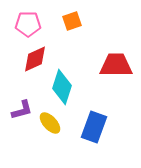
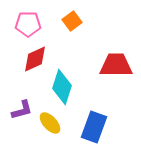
orange square: rotated 18 degrees counterclockwise
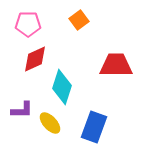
orange square: moved 7 px right, 1 px up
purple L-shape: rotated 15 degrees clockwise
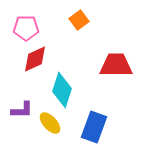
pink pentagon: moved 2 px left, 4 px down
cyan diamond: moved 3 px down
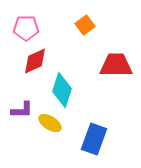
orange square: moved 6 px right, 5 px down
red diamond: moved 2 px down
yellow ellipse: rotated 15 degrees counterclockwise
blue rectangle: moved 12 px down
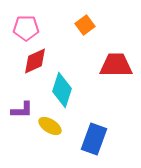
yellow ellipse: moved 3 px down
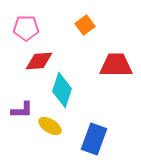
red diamond: moved 4 px right; rotated 20 degrees clockwise
